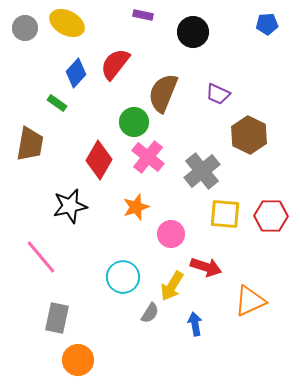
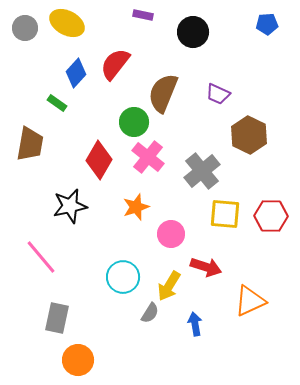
yellow arrow: moved 3 px left
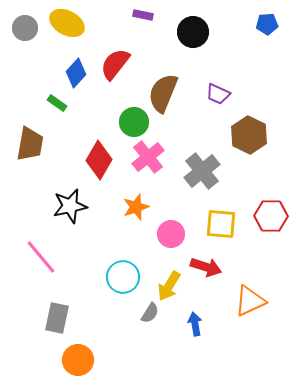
pink cross: rotated 12 degrees clockwise
yellow square: moved 4 px left, 10 px down
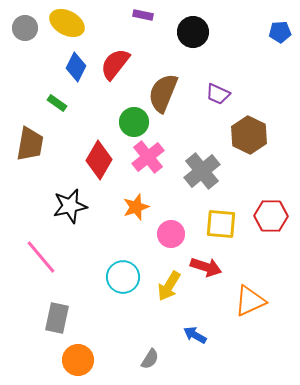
blue pentagon: moved 13 px right, 8 px down
blue diamond: moved 6 px up; rotated 16 degrees counterclockwise
gray semicircle: moved 46 px down
blue arrow: moved 11 px down; rotated 50 degrees counterclockwise
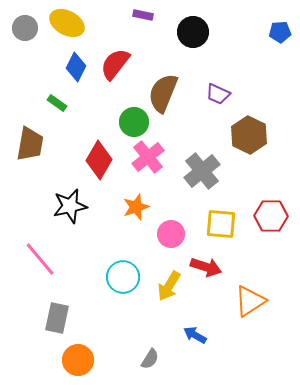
pink line: moved 1 px left, 2 px down
orange triangle: rotated 8 degrees counterclockwise
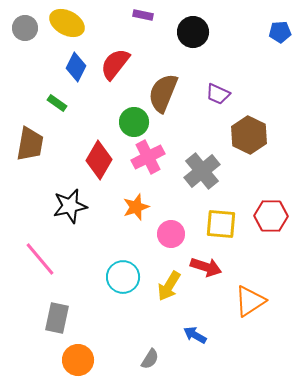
pink cross: rotated 12 degrees clockwise
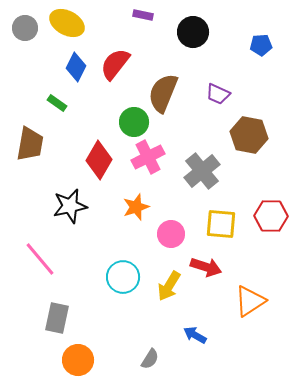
blue pentagon: moved 19 px left, 13 px down
brown hexagon: rotated 15 degrees counterclockwise
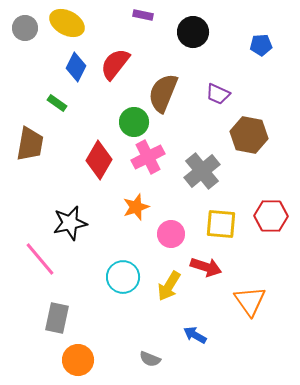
black star: moved 17 px down
orange triangle: rotated 32 degrees counterclockwise
gray semicircle: rotated 80 degrees clockwise
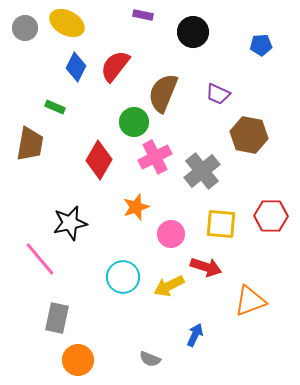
red semicircle: moved 2 px down
green rectangle: moved 2 px left, 4 px down; rotated 12 degrees counterclockwise
pink cross: moved 7 px right
yellow arrow: rotated 32 degrees clockwise
orange triangle: rotated 44 degrees clockwise
blue arrow: rotated 85 degrees clockwise
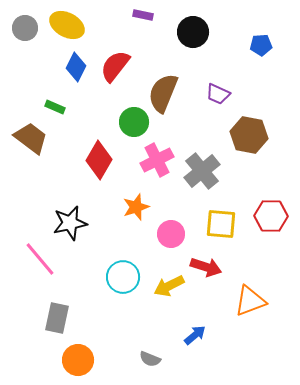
yellow ellipse: moved 2 px down
brown trapezoid: moved 1 px right, 6 px up; rotated 63 degrees counterclockwise
pink cross: moved 2 px right, 3 px down
blue arrow: rotated 25 degrees clockwise
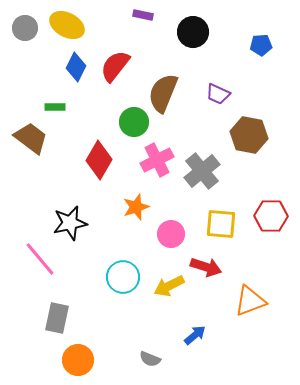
green rectangle: rotated 24 degrees counterclockwise
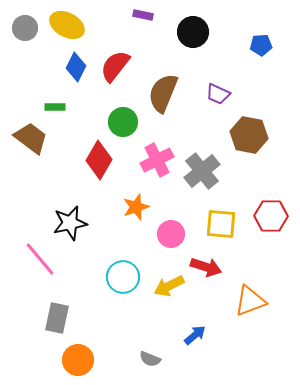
green circle: moved 11 px left
